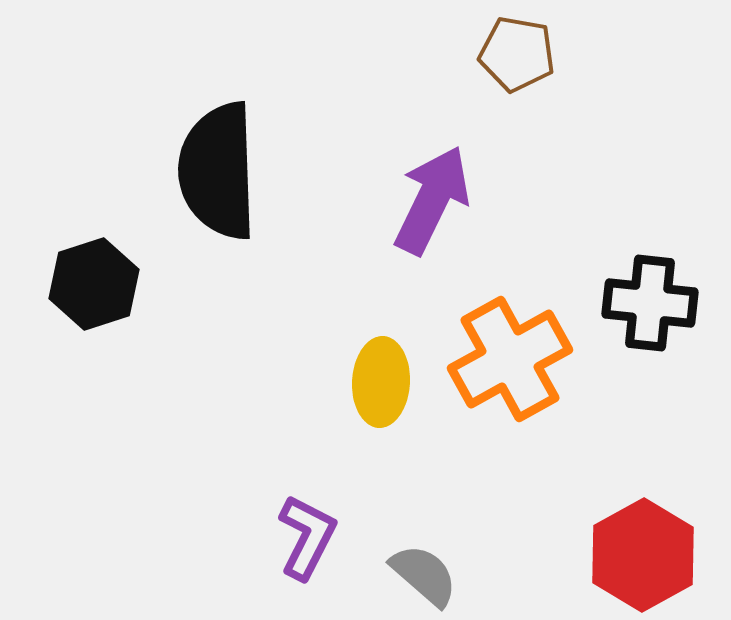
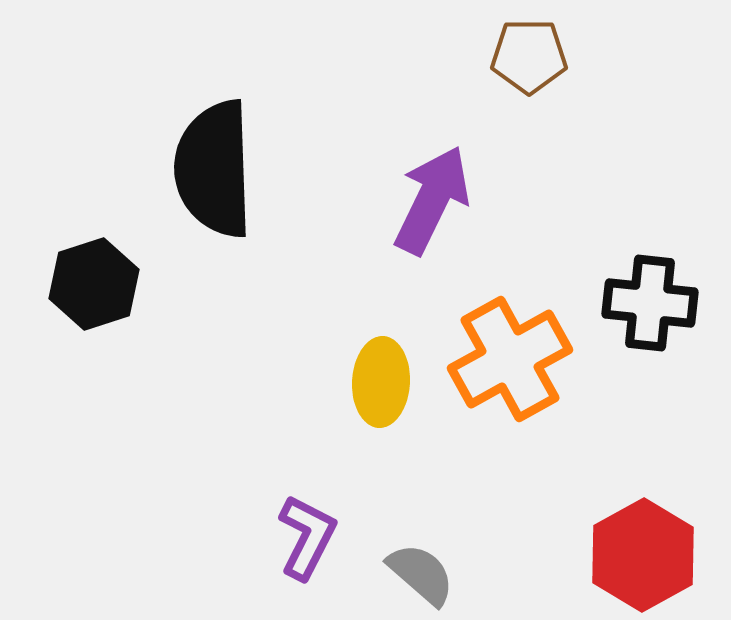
brown pentagon: moved 12 px right, 2 px down; rotated 10 degrees counterclockwise
black semicircle: moved 4 px left, 2 px up
gray semicircle: moved 3 px left, 1 px up
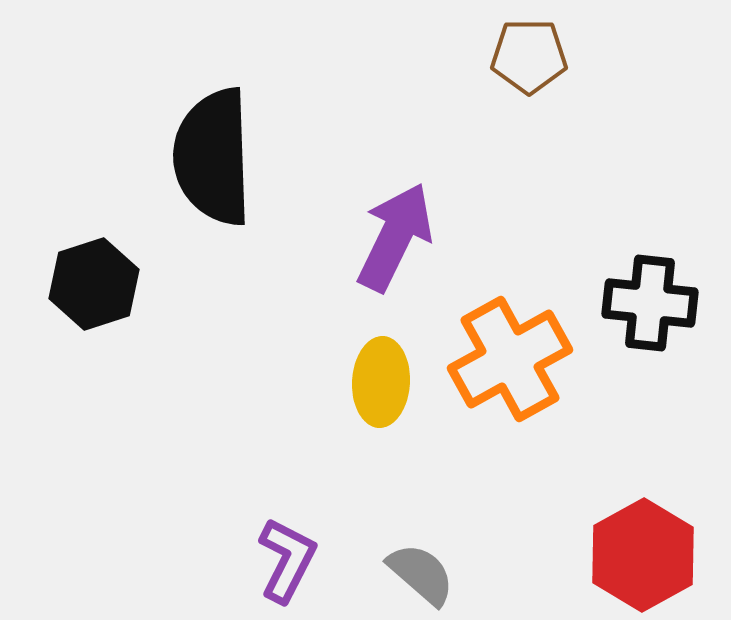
black semicircle: moved 1 px left, 12 px up
purple arrow: moved 37 px left, 37 px down
purple L-shape: moved 20 px left, 23 px down
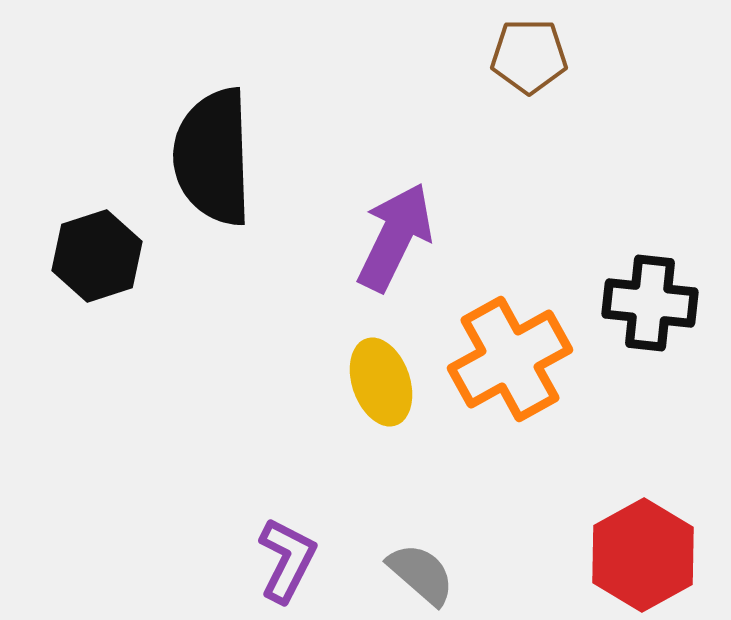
black hexagon: moved 3 px right, 28 px up
yellow ellipse: rotated 22 degrees counterclockwise
